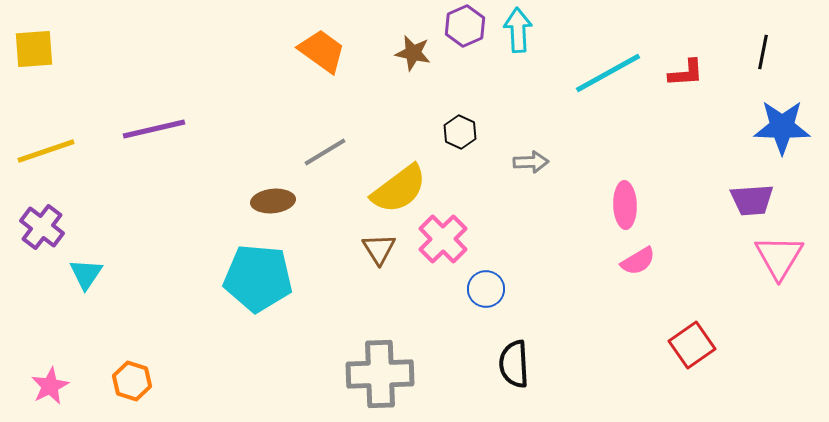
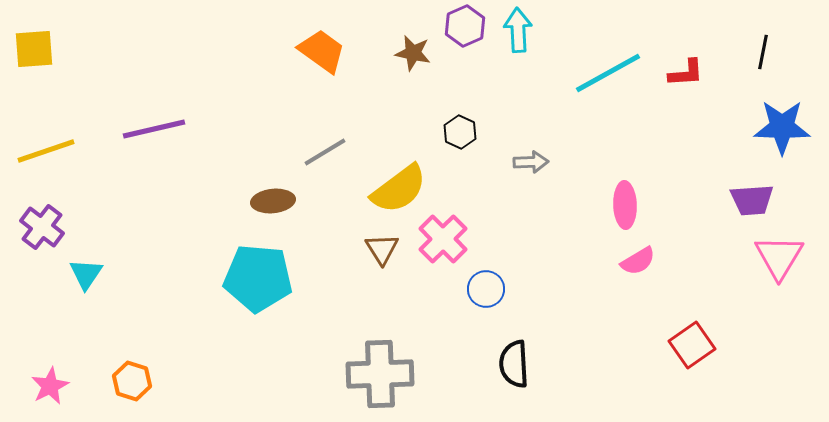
brown triangle: moved 3 px right
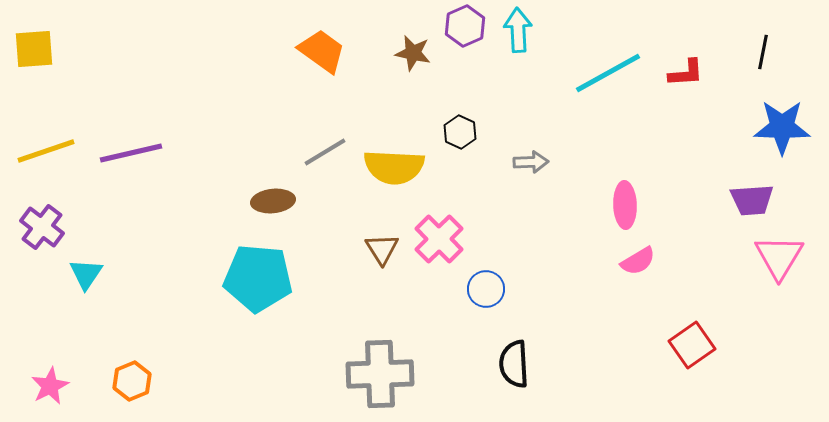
purple line: moved 23 px left, 24 px down
yellow semicircle: moved 5 px left, 22 px up; rotated 40 degrees clockwise
pink cross: moved 4 px left
orange hexagon: rotated 21 degrees clockwise
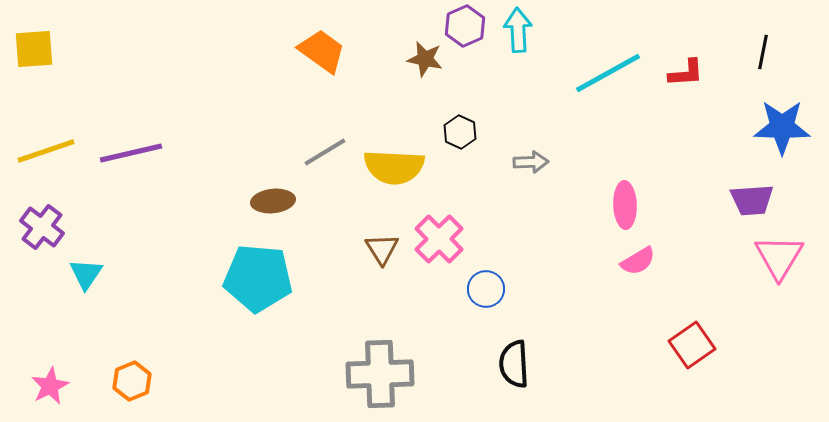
brown star: moved 12 px right, 6 px down
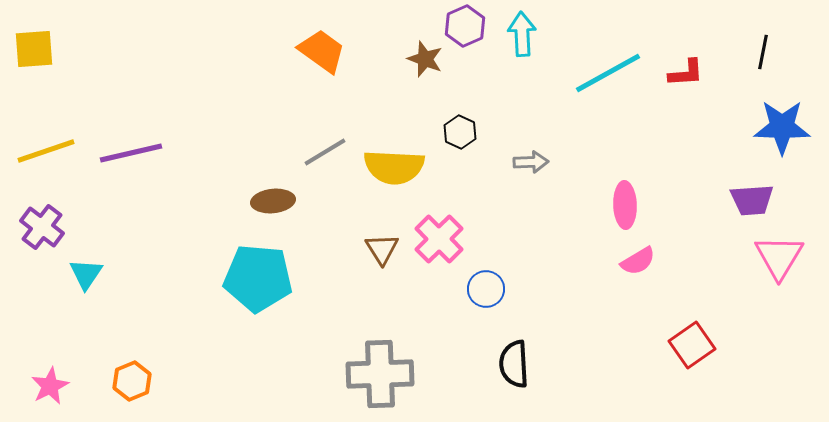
cyan arrow: moved 4 px right, 4 px down
brown star: rotated 9 degrees clockwise
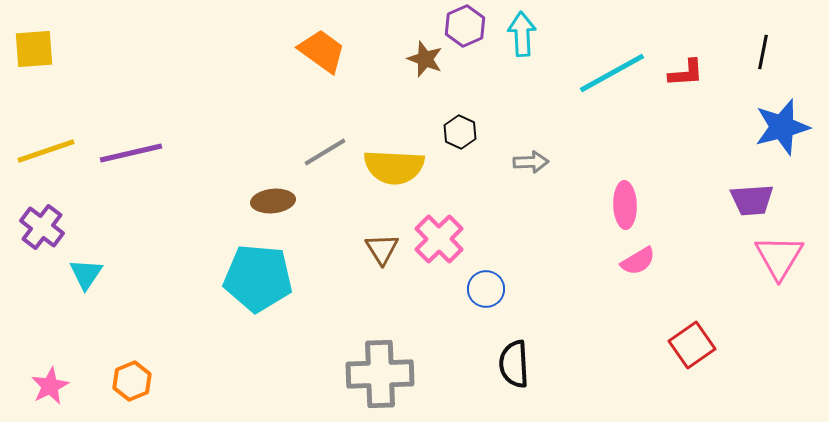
cyan line: moved 4 px right
blue star: rotated 16 degrees counterclockwise
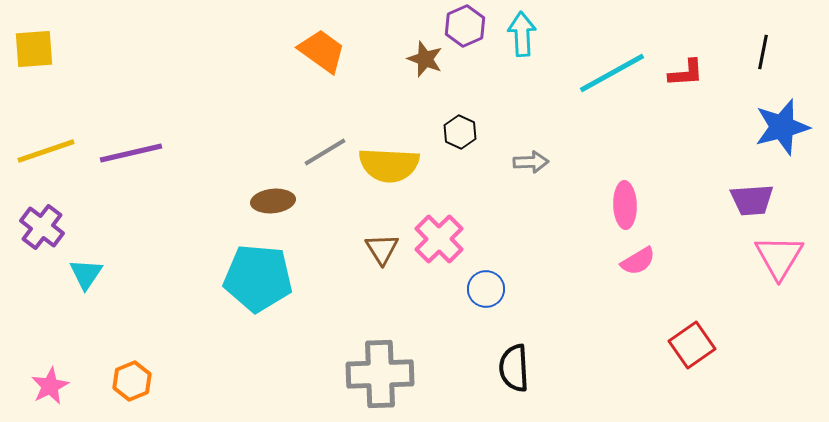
yellow semicircle: moved 5 px left, 2 px up
black semicircle: moved 4 px down
